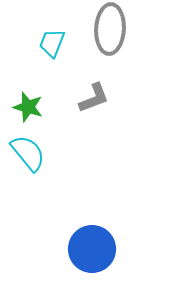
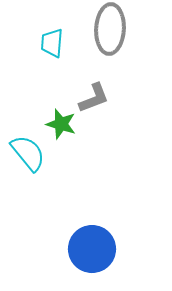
cyan trapezoid: rotated 16 degrees counterclockwise
green star: moved 33 px right, 17 px down
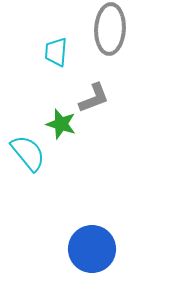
cyan trapezoid: moved 4 px right, 9 px down
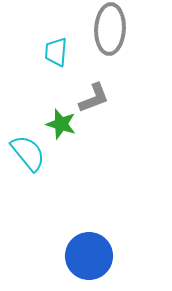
blue circle: moved 3 px left, 7 px down
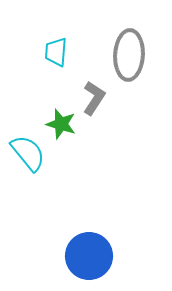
gray ellipse: moved 19 px right, 26 px down
gray L-shape: rotated 36 degrees counterclockwise
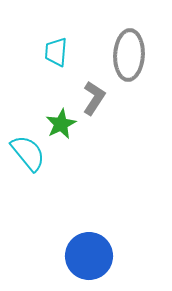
green star: rotated 28 degrees clockwise
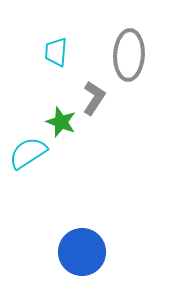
green star: moved 2 px up; rotated 24 degrees counterclockwise
cyan semicircle: rotated 84 degrees counterclockwise
blue circle: moved 7 px left, 4 px up
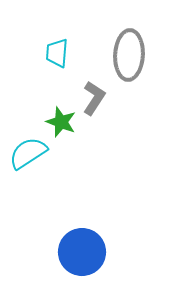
cyan trapezoid: moved 1 px right, 1 px down
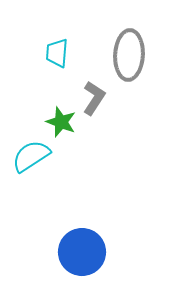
cyan semicircle: moved 3 px right, 3 px down
